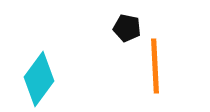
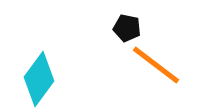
orange line: moved 1 px right, 1 px up; rotated 50 degrees counterclockwise
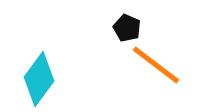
black pentagon: rotated 12 degrees clockwise
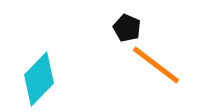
cyan diamond: rotated 8 degrees clockwise
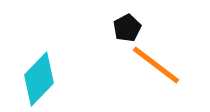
black pentagon: rotated 20 degrees clockwise
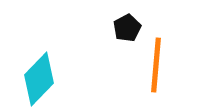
orange line: rotated 58 degrees clockwise
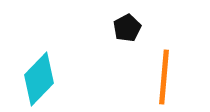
orange line: moved 8 px right, 12 px down
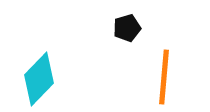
black pentagon: rotated 12 degrees clockwise
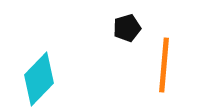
orange line: moved 12 px up
